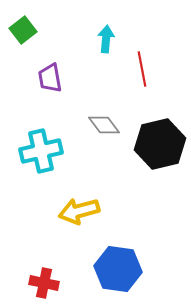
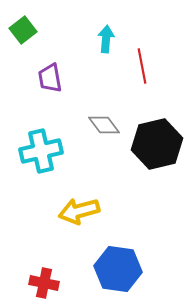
red line: moved 3 px up
black hexagon: moved 3 px left
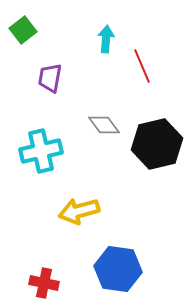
red line: rotated 12 degrees counterclockwise
purple trapezoid: rotated 20 degrees clockwise
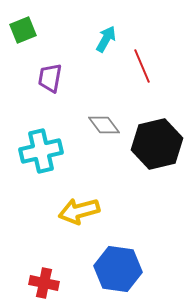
green square: rotated 16 degrees clockwise
cyan arrow: rotated 24 degrees clockwise
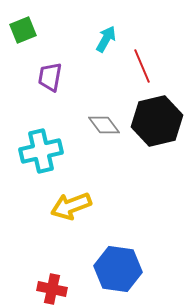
purple trapezoid: moved 1 px up
black hexagon: moved 23 px up
yellow arrow: moved 8 px left, 5 px up; rotated 6 degrees counterclockwise
red cross: moved 8 px right, 6 px down
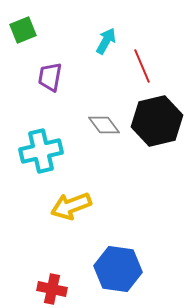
cyan arrow: moved 2 px down
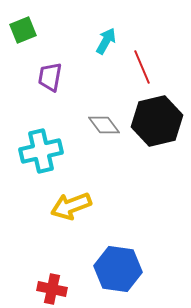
red line: moved 1 px down
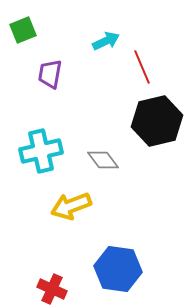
cyan arrow: rotated 36 degrees clockwise
purple trapezoid: moved 3 px up
gray diamond: moved 1 px left, 35 px down
red cross: rotated 12 degrees clockwise
